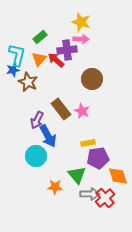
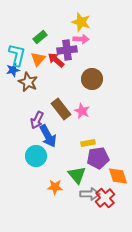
orange triangle: moved 1 px left
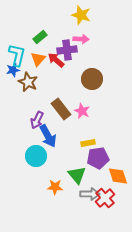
yellow star: moved 7 px up
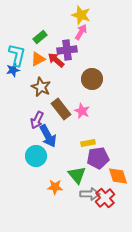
pink arrow: moved 7 px up; rotated 63 degrees counterclockwise
orange triangle: rotated 21 degrees clockwise
brown star: moved 13 px right, 5 px down
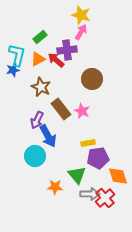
cyan circle: moved 1 px left
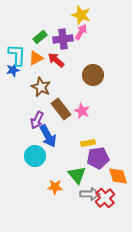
purple cross: moved 4 px left, 11 px up
cyan L-shape: rotated 10 degrees counterclockwise
orange triangle: moved 2 px left, 1 px up
brown circle: moved 1 px right, 4 px up
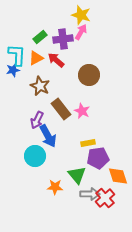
brown circle: moved 4 px left
brown star: moved 1 px left, 1 px up
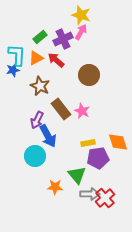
purple cross: rotated 18 degrees counterclockwise
orange diamond: moved 34 px up
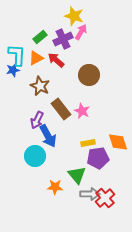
yellow star: moved 7 px left, 1 px down
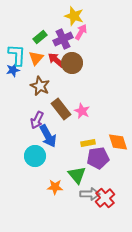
orange triangle: rotated 21 degrees counterclockwise
brown circle: moved 17 px left, 12 px up
